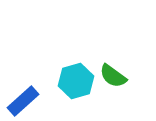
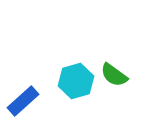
green semicircle: moved 1 px right, 1 px up
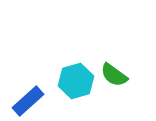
blue rectangle: moved 5 px right
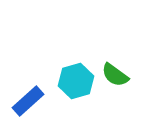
green semicircle: moved 1 px right
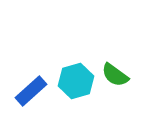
blue rectangle: moved 3 px right, 10 px up
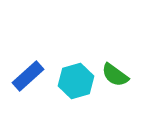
blue rectangle: moved 3 px left, 15 px up
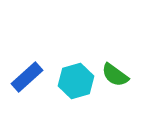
blue rectangle: moved 1 px left, 1 px down
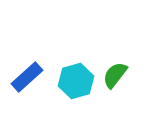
green semicircle: rotated 92 degrees clockwise
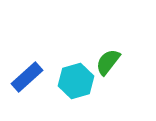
green semicircle: moved 7 px left, 13 px up
